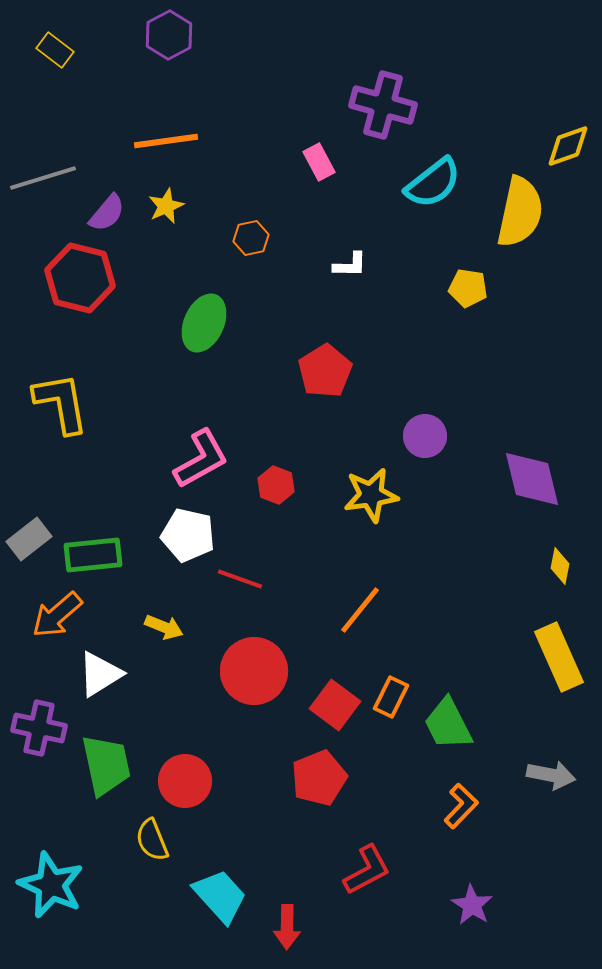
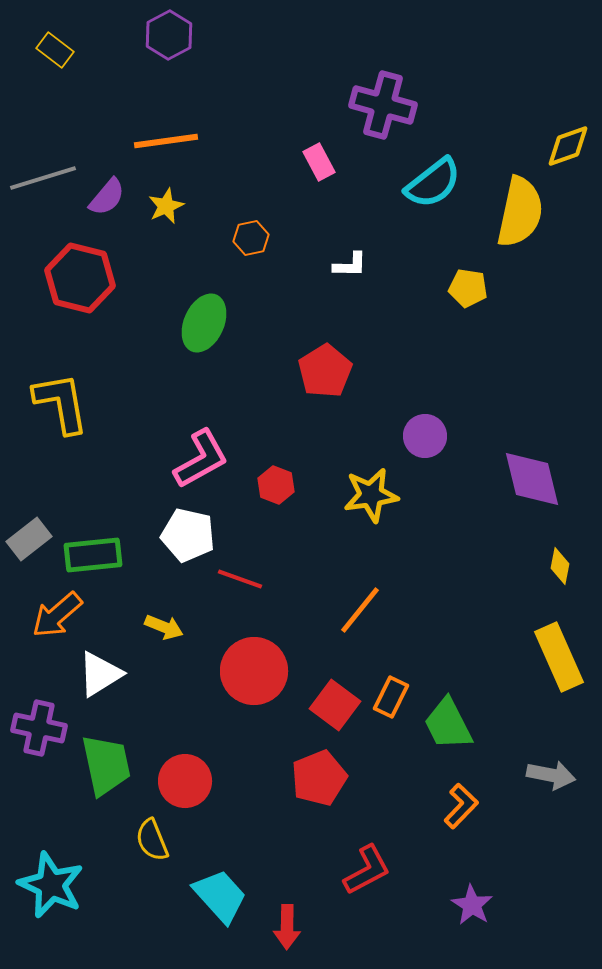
purple semicircle at (107, 213): moved 16 px up
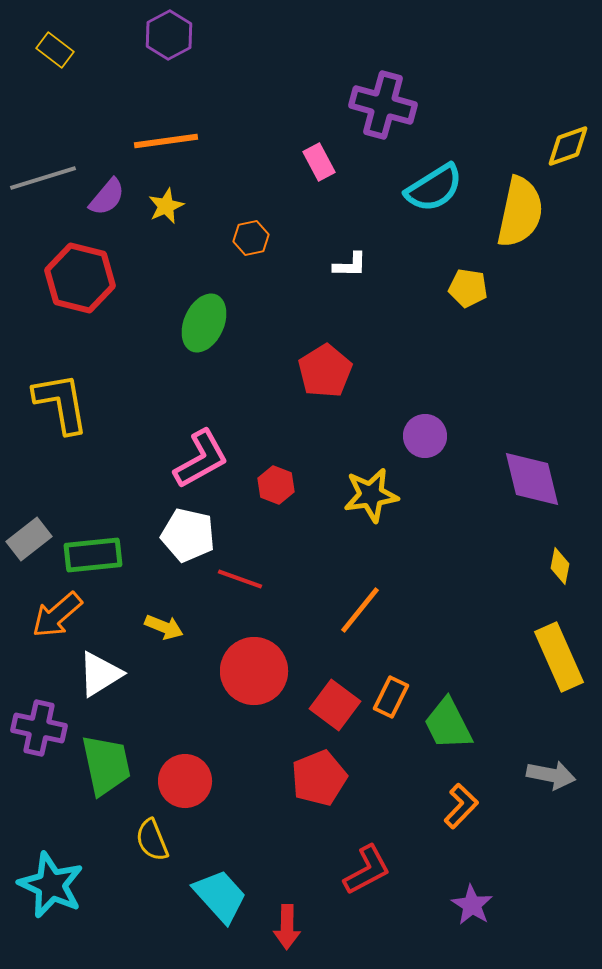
cyan semicircle at (433, 183): moved 1 px right, 5 px down; rotated 6 degrees clockwise
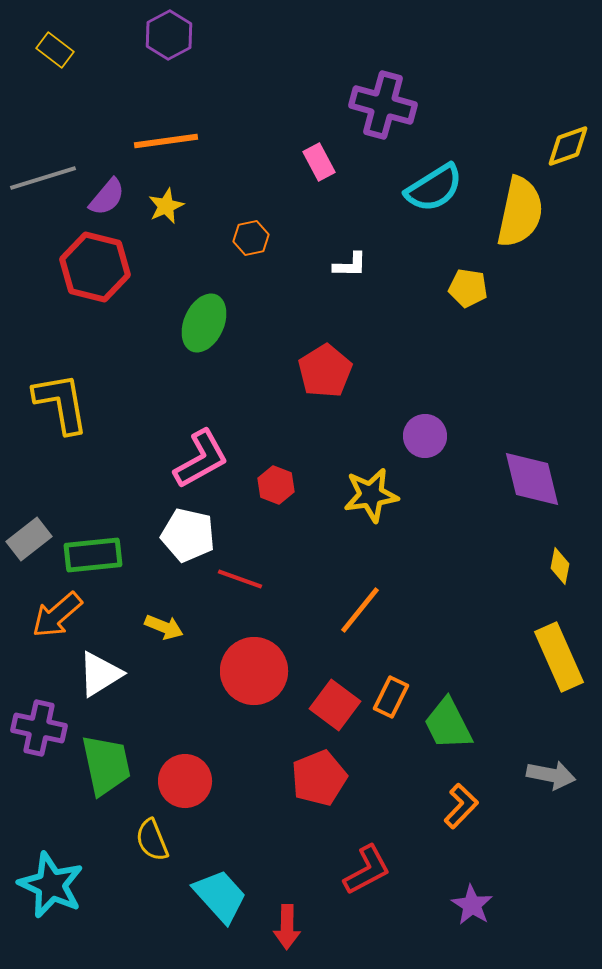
red hexagon at (80, 278): moved 15 px right, 11 px up
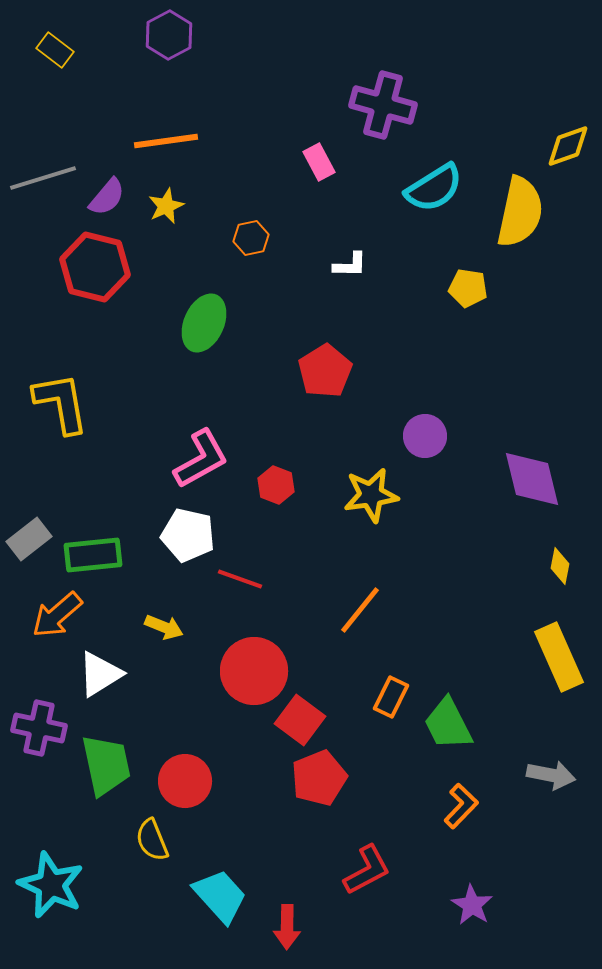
red square at (335, 705): moved 35 px left, 15 px down
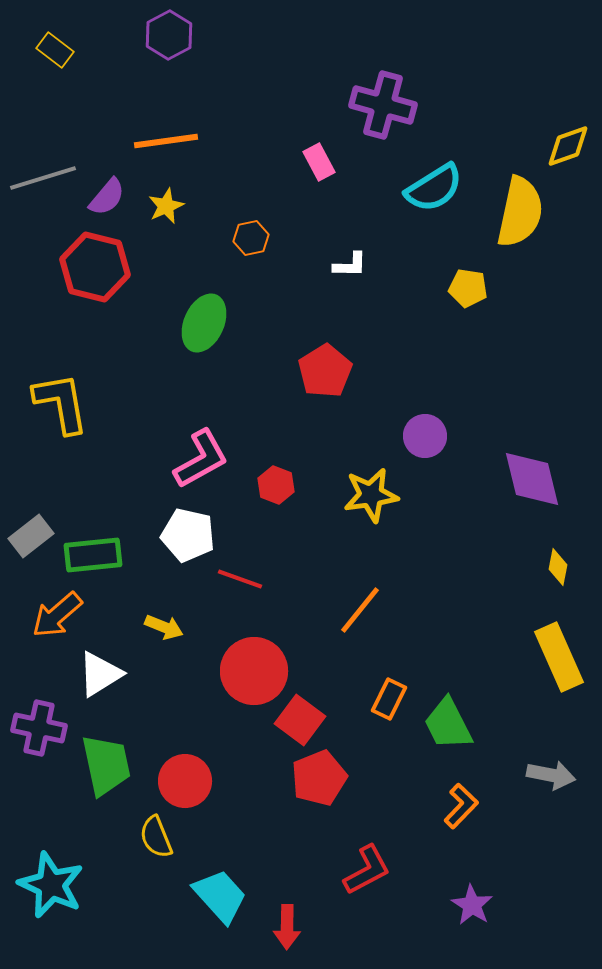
gray rectangle at (29, 539): moved 2 px right, 3 px up
yellow diamond at (560, 566): moved 2 px left, 1 px down
orange rectangle at (391, 697): moved 2 px left, 2 px down
yellow semicircle at (152, 840): moved 4 px right, 3 px up
